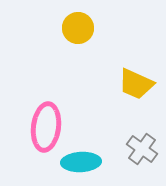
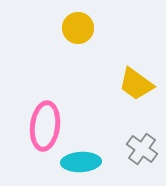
yellow trapezoid: rotated 12 degrees clockwise
pink ellipse: moved 1 px left, 1 px up
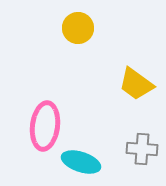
gray cross: rotated 32 degrees counterclockwise
cyan ellipse: rotated 21 degrees clockwise
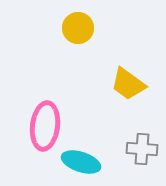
yellow trapezoid: moved 8 px left
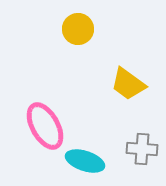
yellow circle: moved 1 px down
pink ellipse: rotated 36 degrees counterclockwise
cyan ellipse: moved 4 px right, 1 px up
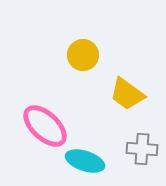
yellow circle: moved 5 px right, 26 px down
yellow trapezoid: moved 1 px left, 10 px down
pink ellipse: rotated 18 degrees counterclockwise
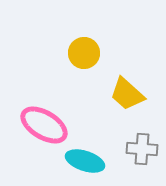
yellow circle: moved 1 px right, 2 px up
yellow trapezoid: rotated 6 degrees clockwise
pink ellipse: moved 1 px left, 1 px up; rotated 12 degrees counterclockwise
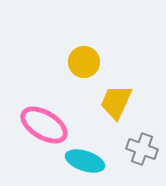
yellow circle: moved 9 px down
yellow trapezoid: moved 11 px left, 8 px down; rotated 72 degrees clockwise
gray cross: rotated 16 degrees clockwise
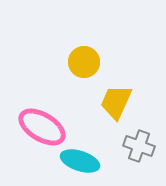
pink ellipse: moved 2 px left, 2 px down
gray cross: moved 3 px left, 3 px up
cyan ellipse: moved 5 px left
